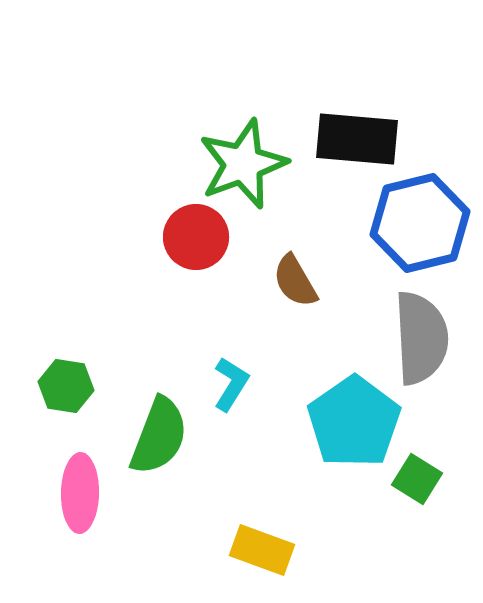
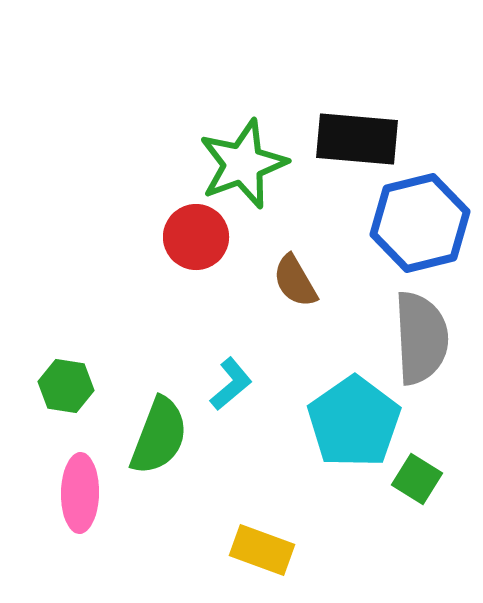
cyan L-shape: rotated 18 degrees clockwise
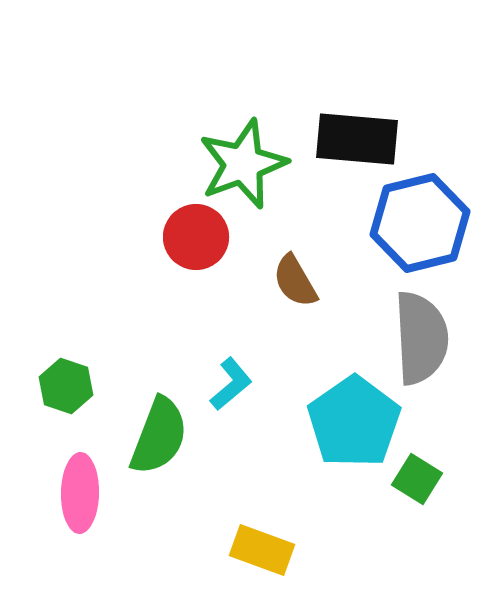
green hexagon: rotated 10 degrees clockwise
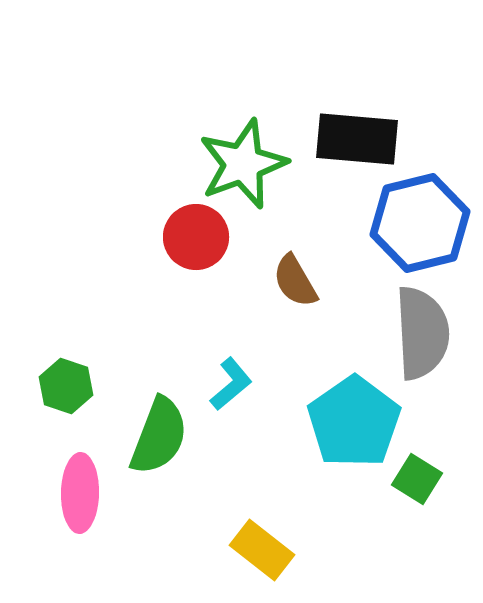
gray semicircle: moved 1 px right, 5 px up
yellow rectangle: rotated 18 degrees clockwise
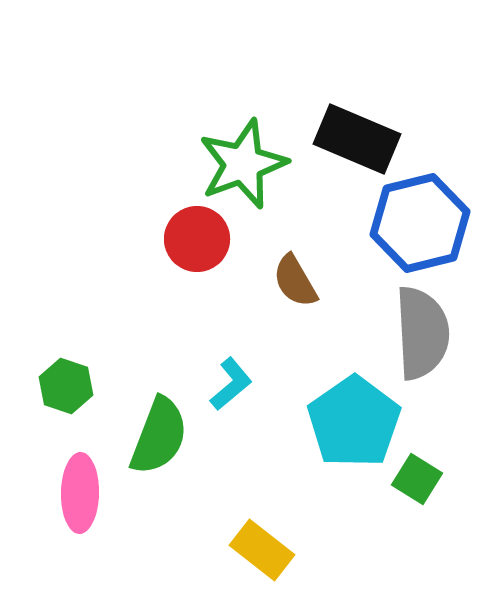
black rectangle: rotated 18 degrees clockwise
red circle: moved 1 px right, 2 px down
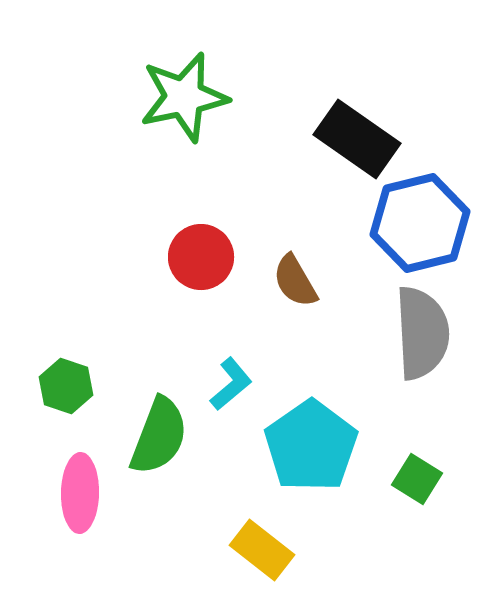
black rectangle: rotated 12 degrees clockwise
green star: moved 59 px left, 67 px up; rotated 8 degrees clockwise
red circle: moved 4 px right, 18 px down
cyan pentagon: moved 43 px left, 24 px down
